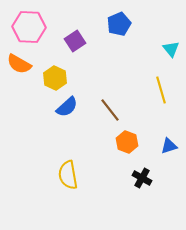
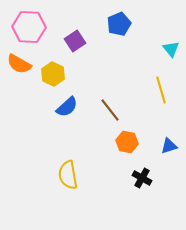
yellow hexagon: moved 2 px left, 4 px up
orange hexagon: rotated 10 degrees counterclockwise
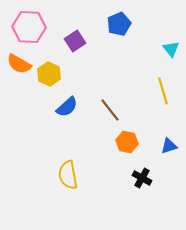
yellow hexagon: moved 4 px left
yellow line: moved 2 px right, 1 px down
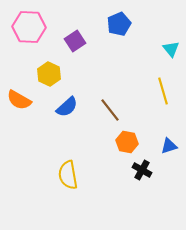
orange semicircle: moved 36 px down
black cross: moved 8 px up
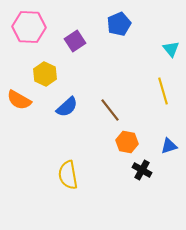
yellow hexagon: moved 4 px left
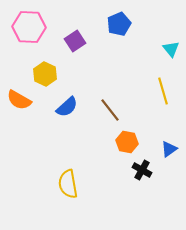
blue triangle: moved 3 px down; rotated 18 degrees counterclockwise
yellow semicircle: moved 9 px down
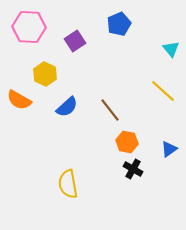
yellow line: rotated 32 degrees counterclockwise
black cross: moved 9 px left, 1 px up
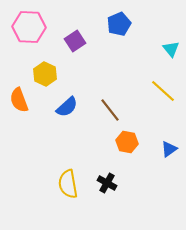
orange semicircle: rotated 40 degrees clockwise
black cross: moved 26 px left, 14 px down
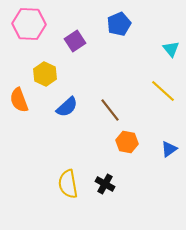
pink hexagon: moved 3 px up
black cross: moved 2 px left, 1 px down
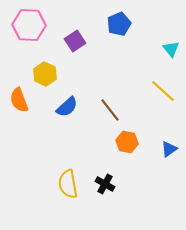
pink hexagon: moved 1 px down
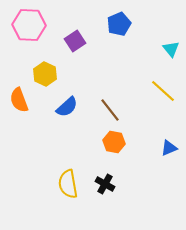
orange hexagon: moved 13 px left
blue triangle: moved 1 px up; rotated 12 degrees clockwise
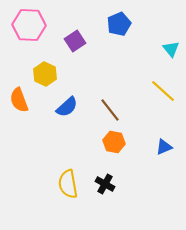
blue triangle: moved 5 px left, 1 px up
